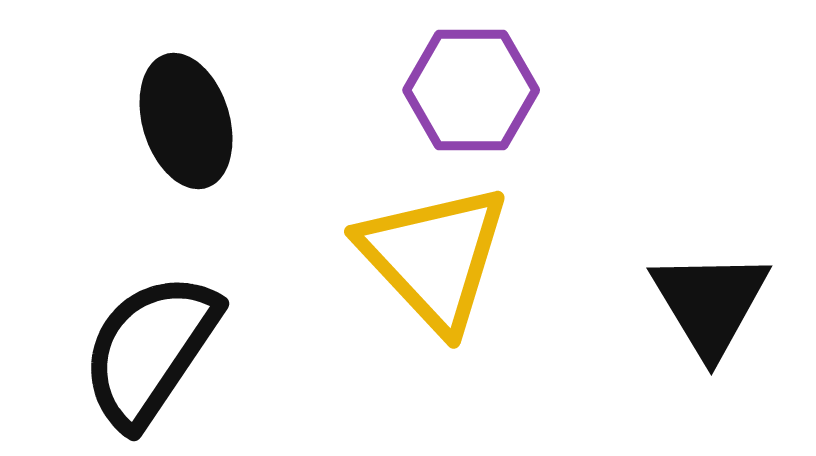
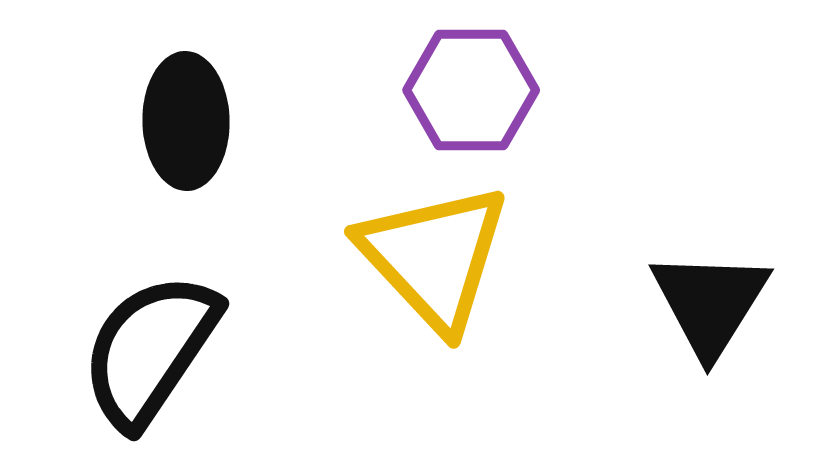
black ellipse: rotated 16 degrees clockwise
black triangle: rotated 3 degrees clockwise
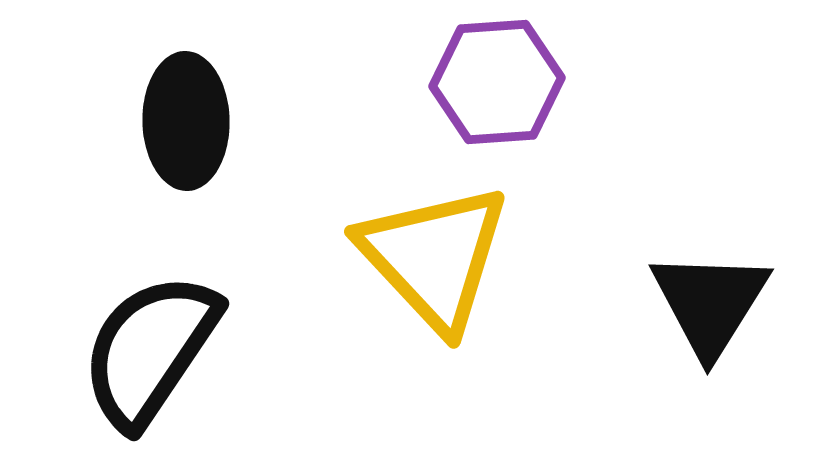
purple hexagon: moved 26 px right, 8 px up; rotated 4 degrees counterclockwise
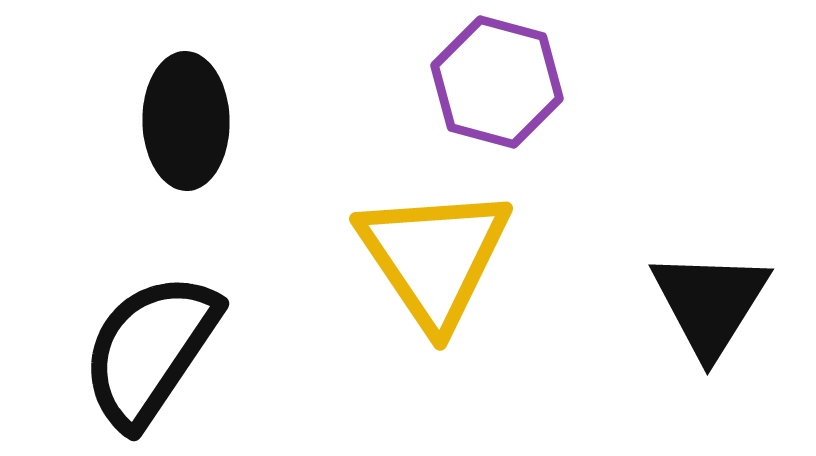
purple hexagon: rotated 19 degrees clockwise
yellow triangle: rotated 9 degrees clockwise
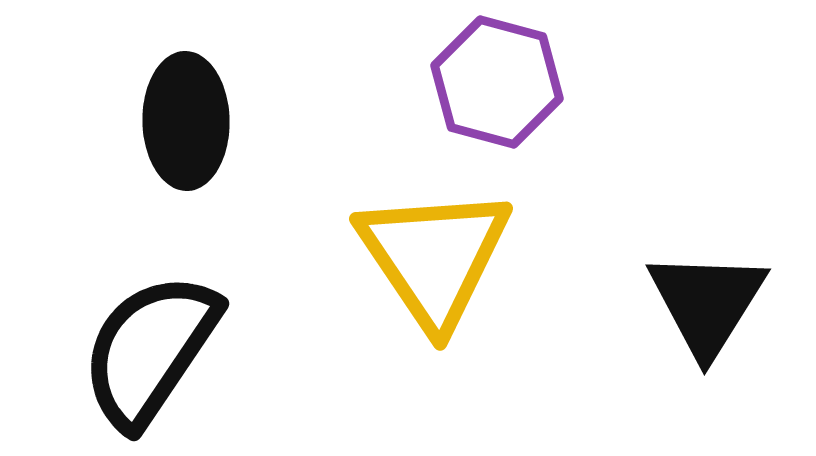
black triangle: moved 3 px left
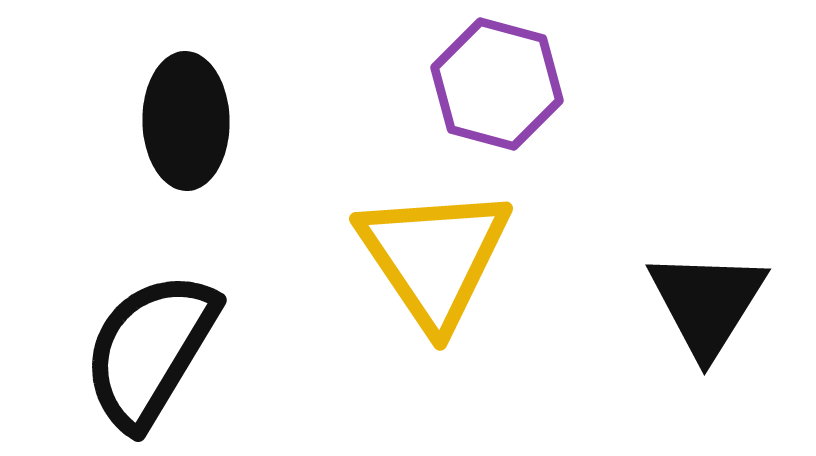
purple hexagon: moved 2 px down
black semicircle: rotated 3 degrees counterclockwise
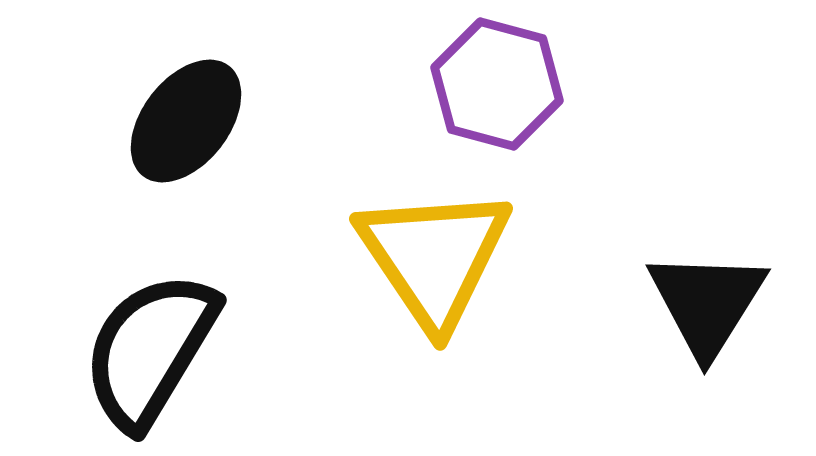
black ellipse: rotated 39 degrees clockwise
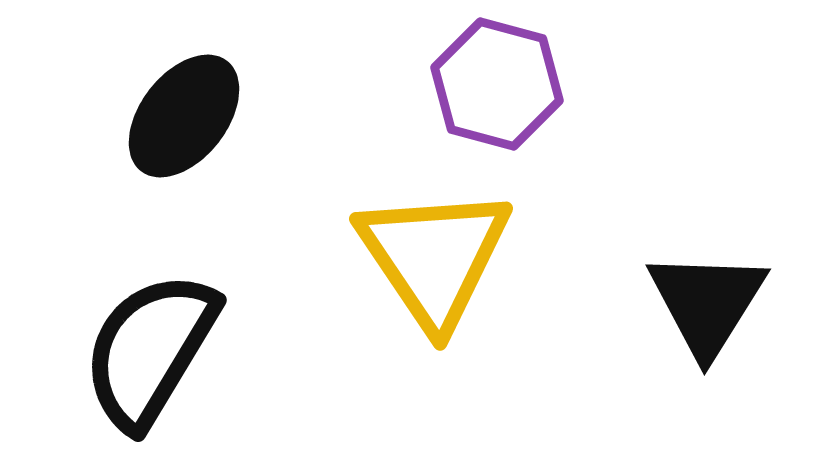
black ellipse: moved 2 px left, 5 px up
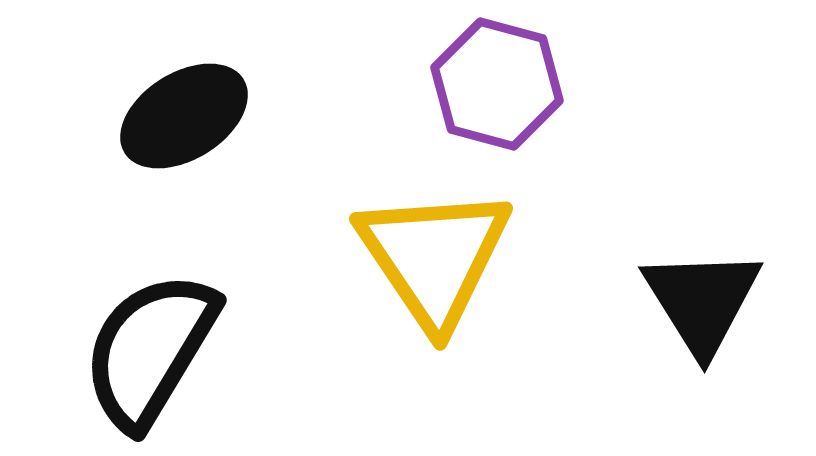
black ellipse: rotated 20 degrees clockwise
black triangle: moved 5 px left, 2 px up; rotated 4 degrees counterclockwise
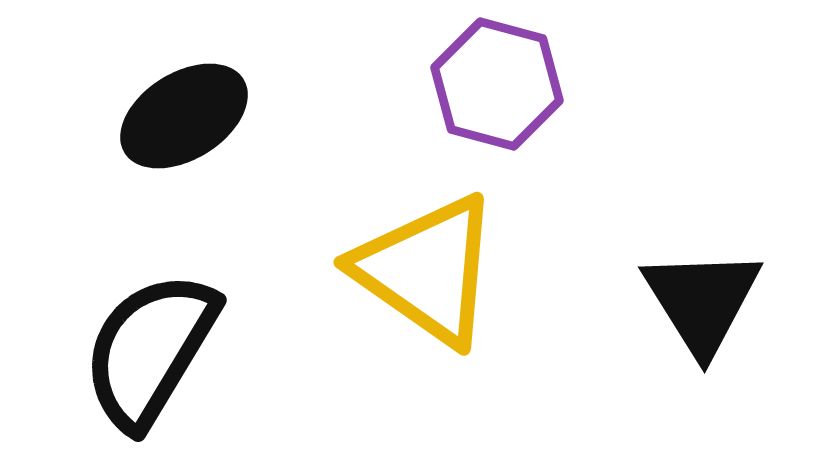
yellow triangle: moved 7 px left, 13 px down; rotated 21 degrees counterclockwise
